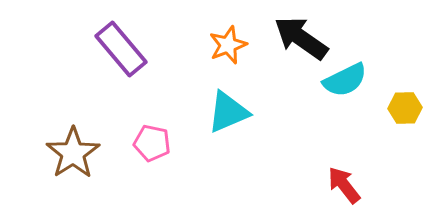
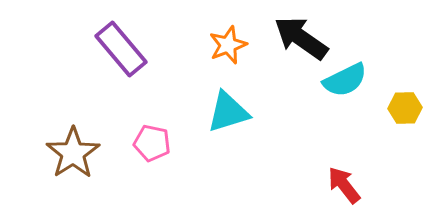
cyan triangle: rotated 6 degrees clockwise
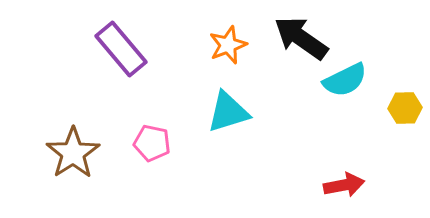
red arrow: rotated 117 degrees clockwise
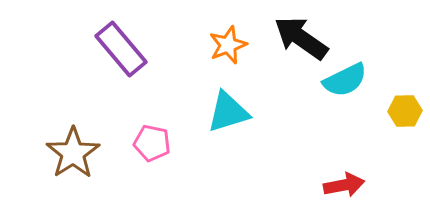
yellow hexagon: moved 3 px down
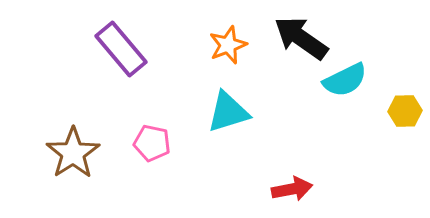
red arrow: moved 52 px left, 4 px down
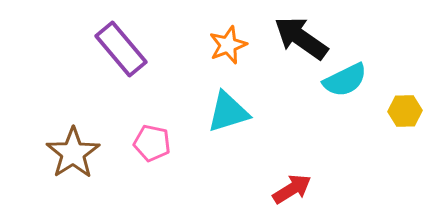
red arrow: rotated 21 degrees counterclockwise
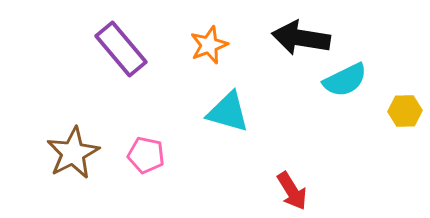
black arrow: rotated 26 degrees counterclockwise
orange star: moved 19 px left
cyan triangle: rotated 33 degrees clockwise
pink pentagon: moved 6 px left, 12 px down
brown star: rotated 6 degrees clockwise
red arrow: moved 2 px down; rotated 90 degrees clockwise
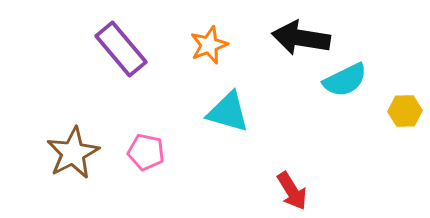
pink pentagon: moved 3 px up
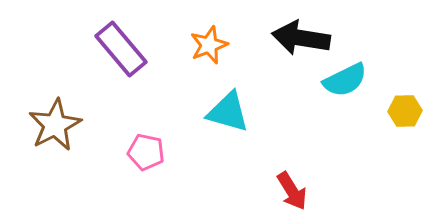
brown star: moved 18 px left, 28 px up
